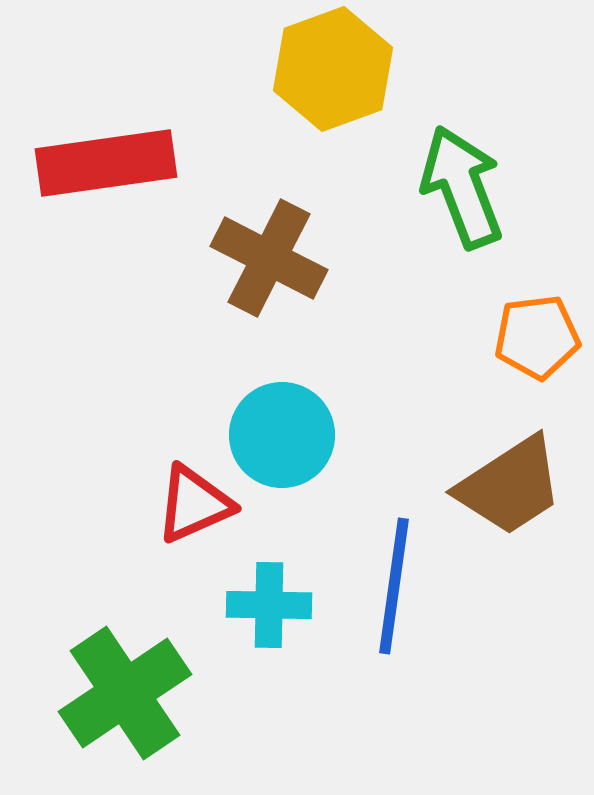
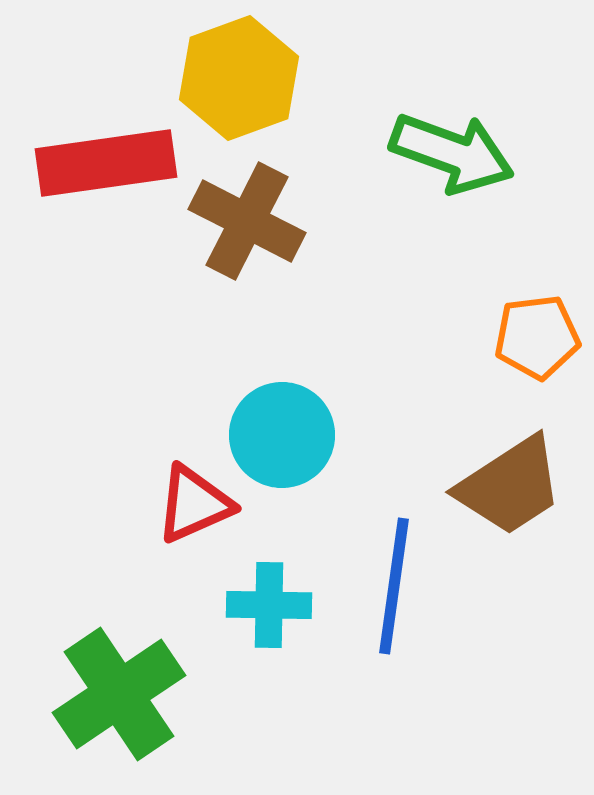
yellow hexagon: moved 94 px left, 9 px down
green arrow: moved 10 px left, 34 px up; rotated 131 degrees clockwise
brown cross: moved 22 px left, 37 px up
green cross: moved 6 px left, 1 px down
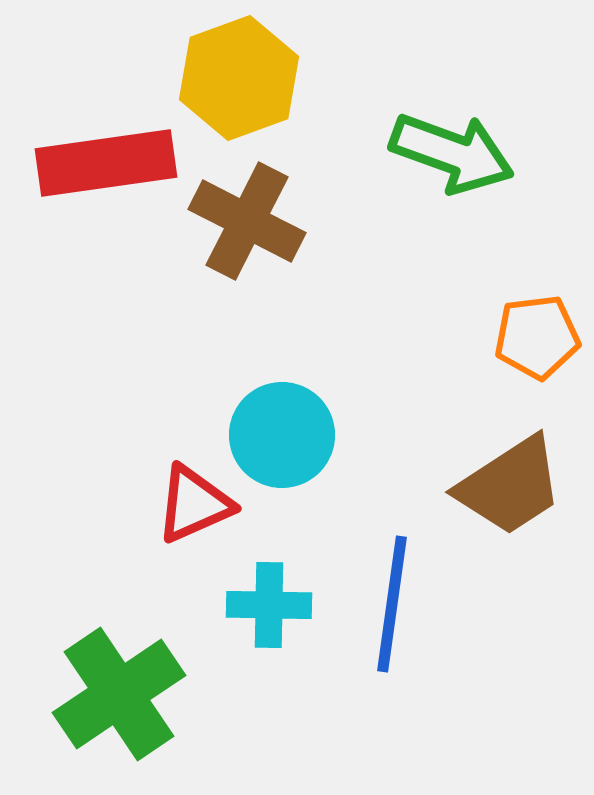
blue line: moved 2 px left, 18 px down
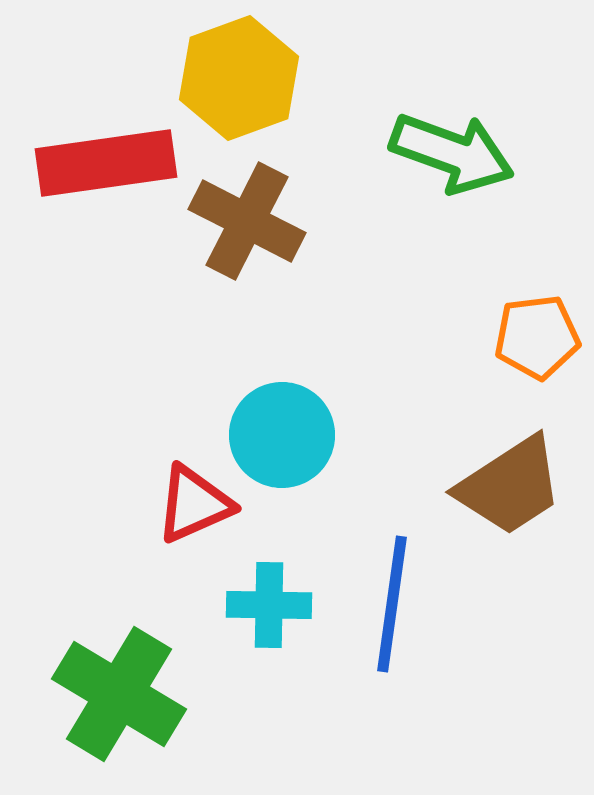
green cross: rotated 25 degrees counterclockwise
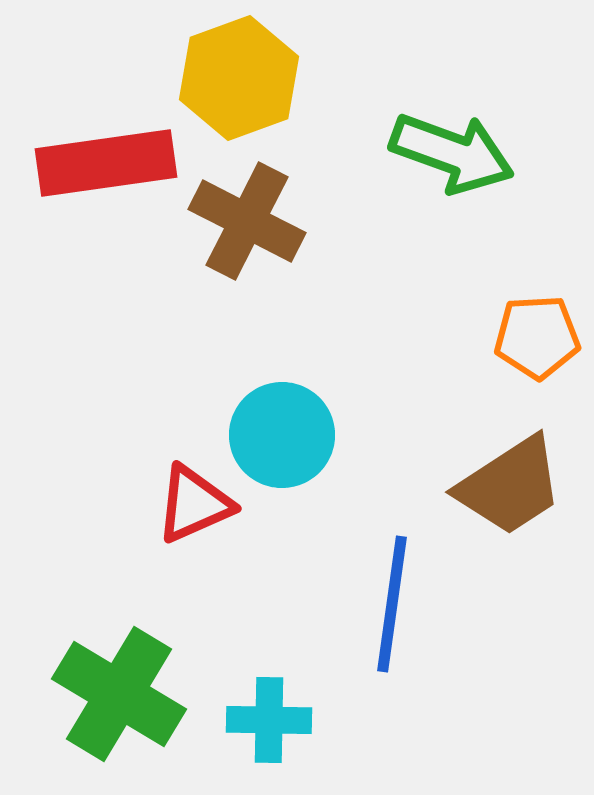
orange pentagon: rotated 4 degrees clockwise
cyan cross: moved 115 px down
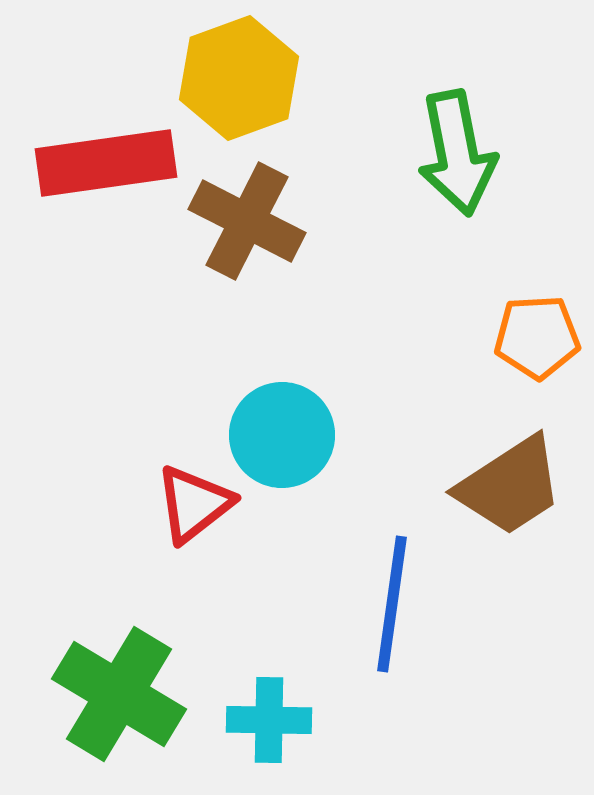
green arrow: moved 5 px right; rotated 59 degrees clockwise
red triangle: rotated 14 degrees counterclockwise
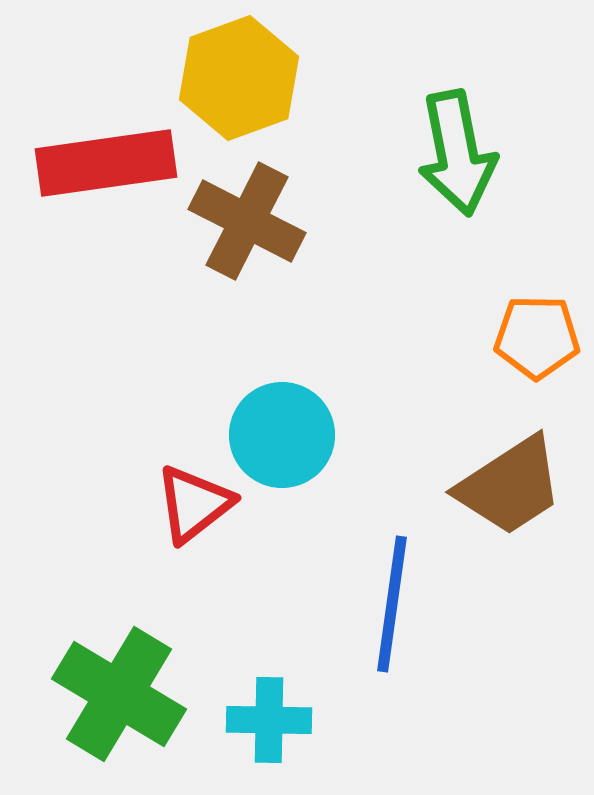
orange pentagon: rotated 4 degrees clockwise
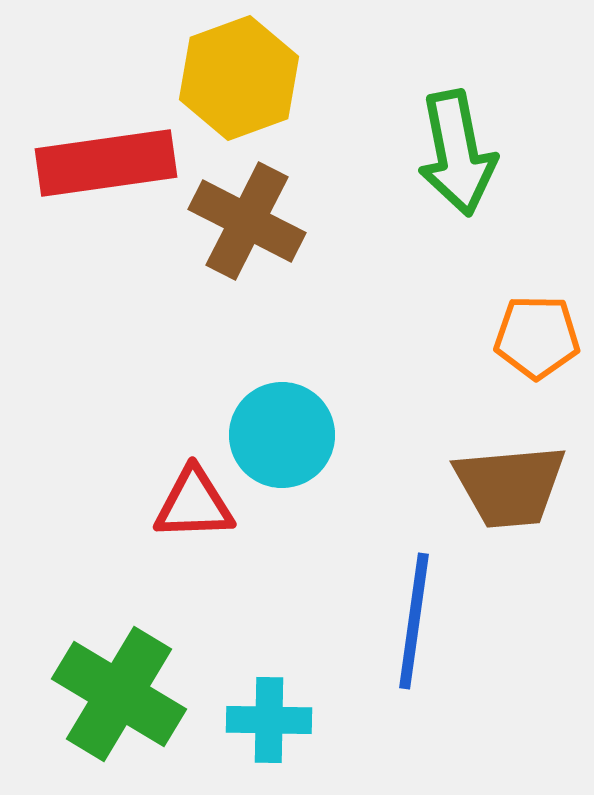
brown trapezoid: rotated 28 degrees clockwise
red triangle: rotated 36 degrees clockwise
blue line: moved 22 px right, 17 px down
